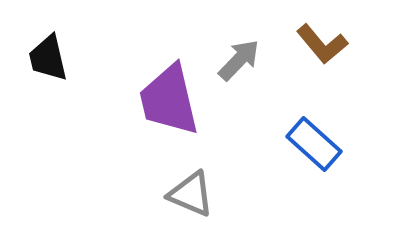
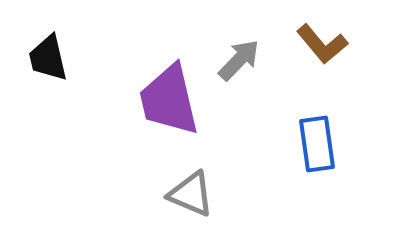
blue rectangle: moved 3 px right; rotated 40 degrees clockwise
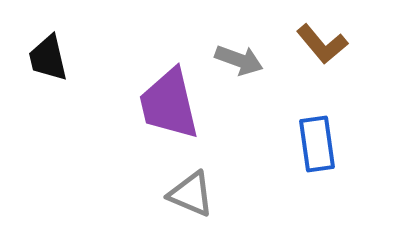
gray arrow: rotated 66 degrees clockwise
purple trapezoid: moved 4 px down
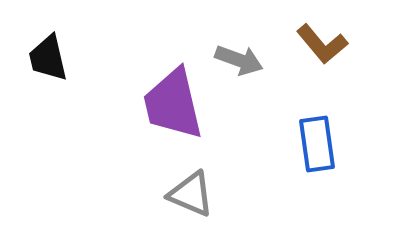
purple trapezoid: moved 4 px right
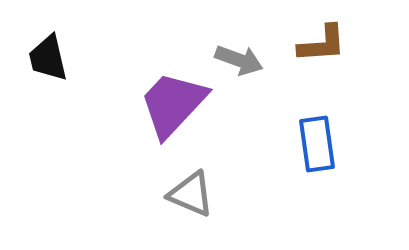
brown L-shape: rotated 54 degrees counterclockwise
purple trapezoid: rotated 56 degrees clockwise
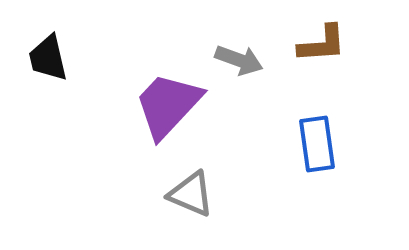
purple trapezoid: moved 5 px left, 1 px down
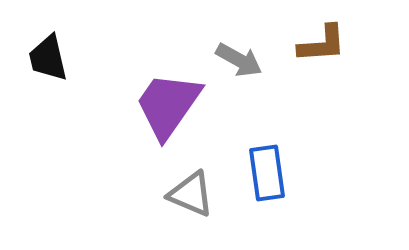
gray arrow: rotated 9 degrees clockwise
purple trapezoid: rotated 8 degrees counterclockwise
blue rectangle: moved 50 px left, 29 px down
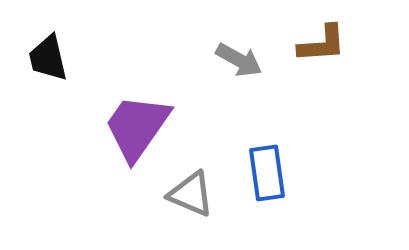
purple trapezoid: moved 31 px left, 22 px down
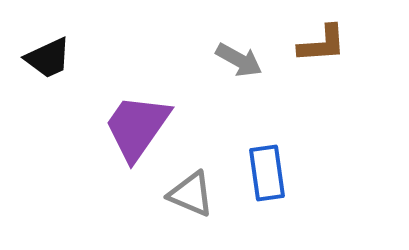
black trapezoid: rotated 102 degrees counterclockwise
